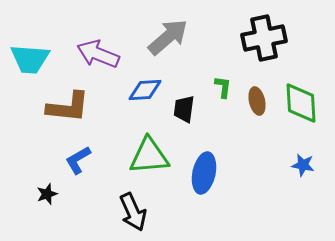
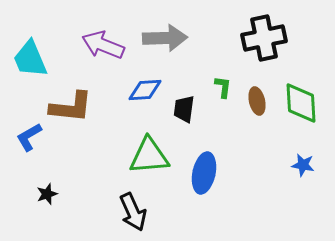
gray arrow: moved 3 px left, 1 px down; rotated 39 degrees clockwise
purple arrow: moved 5 px right, 9 px up
cyan trapezoid: rotated 63 degrees clockwise
brown L-shape: moved 3 px right
blue L-shape: moved 49 px left, 23 px up
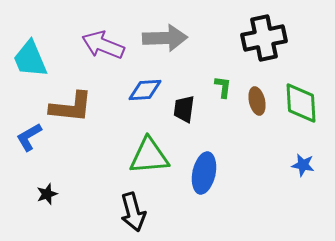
black arrow: rotated 9 degrees clockwise
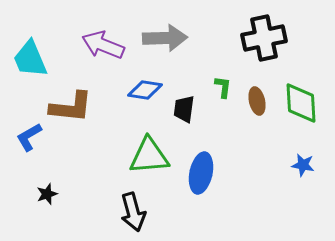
blue diamond: rotated 12 degrees clockwise
blue ellipse: moved 3 px left
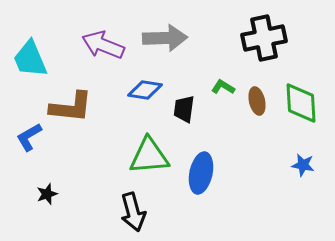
green L-shape: rotated 65 degrees counterclockwise
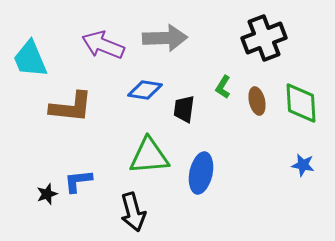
black cross: rotated 9 degrees counterclockwise
green L-shape: rotated 90 degrees counterclockwise
blue L-shape: moved 49 px right, 44 px down; rotated 24 degrees clockwise
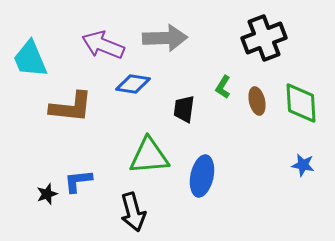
blue diamond: moved 12 px left, 6 px up
blue ellipse: moved 1 px right, 3 px down
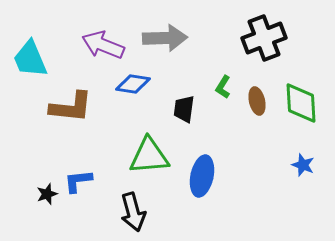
blue star: rotated 10 degrees clockwise
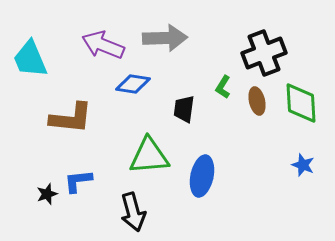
black cross: moved 15 px down
brown L-shape: moved 11 px down
